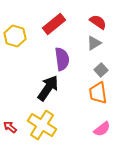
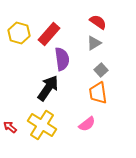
red rectangle: moved 5 px left, 10 px down; rotated 10 degrees counterclockwise
yellow hexagon: moved 4 px right, 3 px up
pink semicircle: moved 15 px left, 5 px up
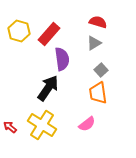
red semicircle: rotated 18 degrees counterclockwise
yellow hexagon: moved 2 px up
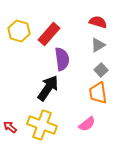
gray triangle: moved 4 px right, 2 px down
yellow cross: rotated 12 degrees counterclockwise
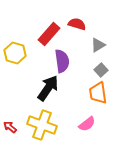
red semicircle: moved 21 px left, 2 px down
yellow hexagon: moved 4 px left, 22 px down
purple semicircle: moved 2 px down
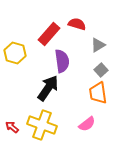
red arrow: moved 2 px right
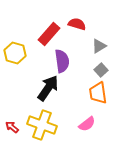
gray triangle: moved 1 px right, 1 px down
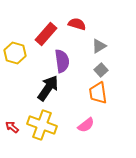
red rectangle: moved 3 px left
pink semicircle: moved 1 px left, 1 px down
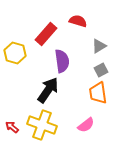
red semicircle: moved 1 px right, 3 px up
gray square: rotated 16 degrees clockwise
black arrow: moved 2 px down
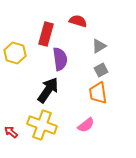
red rectangle: rotated 25 degrees counterclockwise
purple semicircle: moved 2 px left, 2 px up
red arrow: moved 1 px left, 5 px down
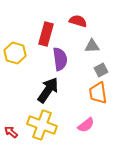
gray triangle: moved 7 px left; rotated 28 degrees clockwise
